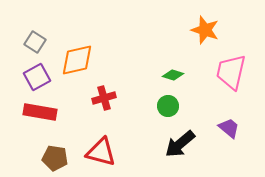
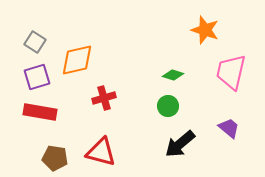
purple square: rotated 12 degrees clockwise
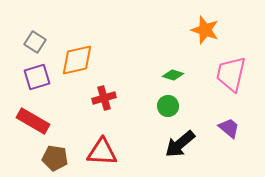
pink trapezoid: moved 2 px down
red rectangle: moved 7 px left, 9 px down; rotated 20 degrees clockwise
red triangle: moved 1 px right; rotated 12 degrees counterclockwise
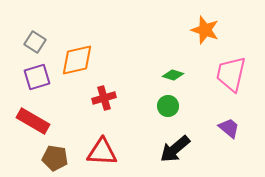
black arrow: moved 5 px left, 5 px down
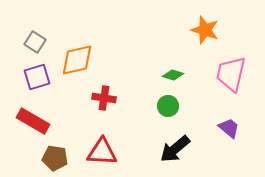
red cross: rotated 25 degrees clockwise
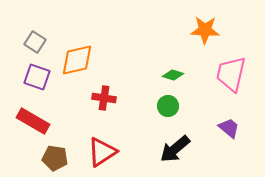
orange star: rotated 16 degrees counterclockwise
purple square: rotated 36 degrees clockwise
red triangle: rotated 36 degrees counterclockwise
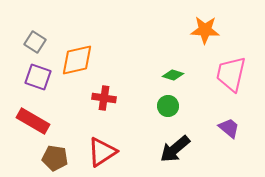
purple square: moved 1 px right
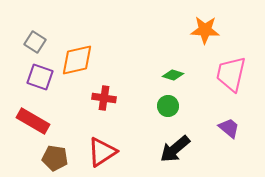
purple square: moved 2 px right
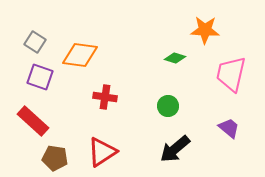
orange diamond: moved 3 px right, 5 px up; rotated 21 degrees clockwise
green diamond: moved 2 px right, 17 px up
red cross: moved 1 px right, 1 px up
red rectangle: rotated 12 degrees clockwise
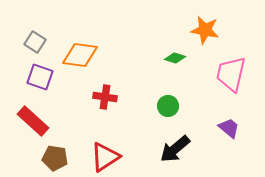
orange star: rotated 8 degrees clockwise
red triangle: moved 3 px right, 5 px down
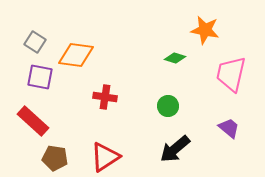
orange diamond: moved 4 px left
purple square: rotated 8 degrees counterclockwise
